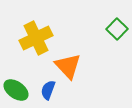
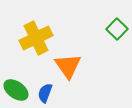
orange triangle: rotated 8 degrees clockwise
blue semicircle: moved 3 px left, 3 px down
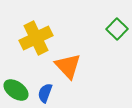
orange triangle: rotated 8 degrees counterclockwise
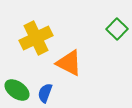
orange triangle: moved 1 px right, 3 px up; rotated 20 degrees counterclockwise
green ellipse: moved 1 px right
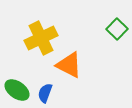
yellow cross: moved 5 px right
orange triangle: moved 2 px down
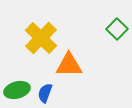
yellow cross: rotated 20 degrees counterclockwise
orange triangle: rotated 28 degrees counterclockwise
green ellipse: rotated 50 degrees counterclockwise
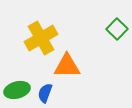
yellow cross: rotated 16 degrees clockwise
orange triangle: moved 2 px left, 1 px down
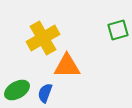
green square: moved 1 px right, 1 px down; rotated 30 degrees clockwise
yellow cross: moved 2 px right
green ellipse: rotated 15 degrees counterclockwise
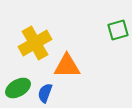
yellow cross: moved 8 px left, 5 px down
green ellipse: moved 1 px right, 2 px up
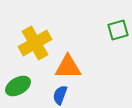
orange triangle: moved 1 px right, 1 px down
green ellipse: moved 2 px up
blue semicircle: moved 15 px right, 2 px down
